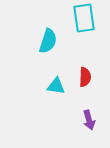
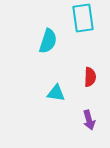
cyan rectangle: moved 1 px left
red semicircle: moved 5 px right
cyan triangle: moved 7 px down
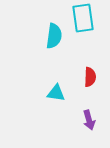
cyan semicircle: moved 6 px right, 5 px up; rotated 10 degrees counterclockwise
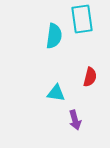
cyan rectangle: moved 1 px left, 1 px down
red semicircle: rotated 12 degrees clockwise
purple arrow: moved 14 px left
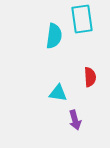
red semicircle: rotated 18 degrees counterclockwise
cyan triangle: moved 2 px right
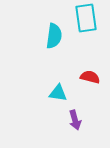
cyan rectangle: moved 4 px right, 1 px up
red semicircle: rotated 72 degrees counterclockwise
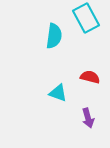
cyan rectangle: rotated 20 degrees counterclockwise
cyan triangle: rotated 12 degrees clockwise
purple arrow: moved 13 px right, 2 px up
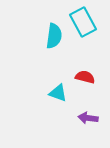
cyan rectangle: moved 3 px left, 4 px down
red semicircle: moved 5 px left
purple arrow: rotated 114 degrees clockwise
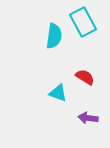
red semicircle: rotated 18 degrees clockwise
